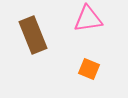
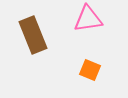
orange square: moved 1 px right, 1 px down
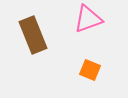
pink triangle: rotated 12 degrees counterclockwise
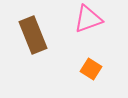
orange square: moved 1 px right, 1 px up; rotated 10 degrees clockwise
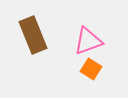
pink triangle: moved 22 px down
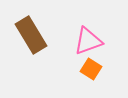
brown rectangle: moved 2 px left; rotated 9 degrees counterclockwise
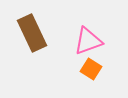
brown rectangle: moved 1 px right, 2 px up; rotated 6 degrees clockwise
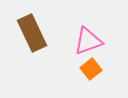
orange square: rotated 20 degrees clockwise
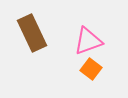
orange square: rotated 15 degrees counterclockwise
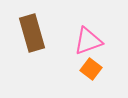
brown rectangle: rotated 9 degrees clockwise
